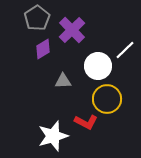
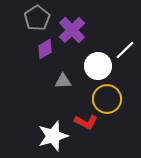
purple diamond: moved 2 px right
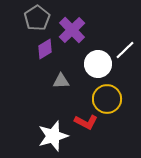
white circle: moved 2 px up
gray triangle: moved 2 px left
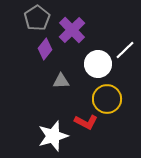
purple diamond: rotated 20 degrees counterclockwise
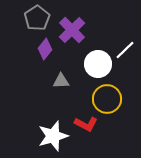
red L-shape: moved 2 px down
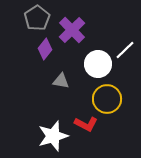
gray triangle: rotated 12 degrees clockwise
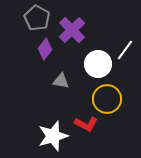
gray pentagon: rotated 10 degrees counterclockwise
white line: rotated 10 degrees counterclockwise
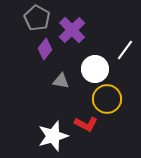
white circle: moved 3 px left, 5 px down
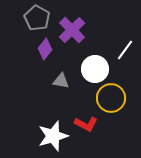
yellow circle: moved 4 px right, 1 px up
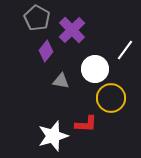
purple diamond: moved 1 px right, 2 px down
red L-shape: rotated 25 degrees counterclockwise
